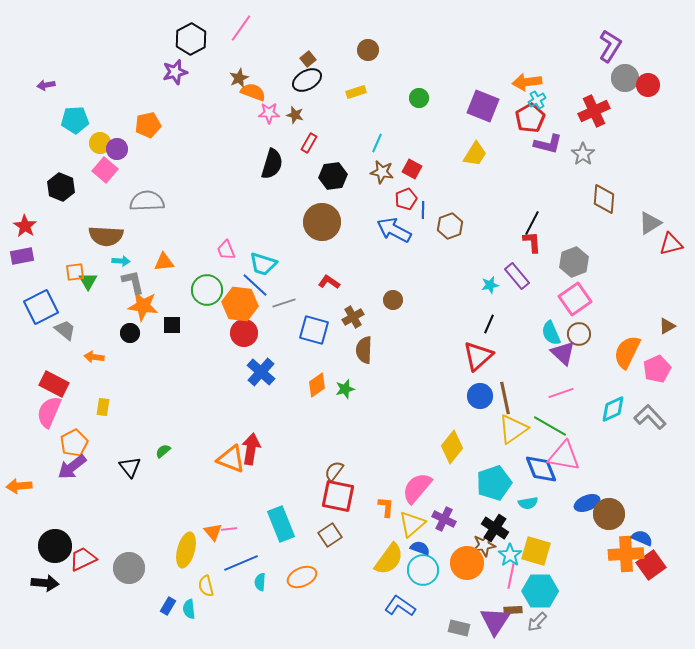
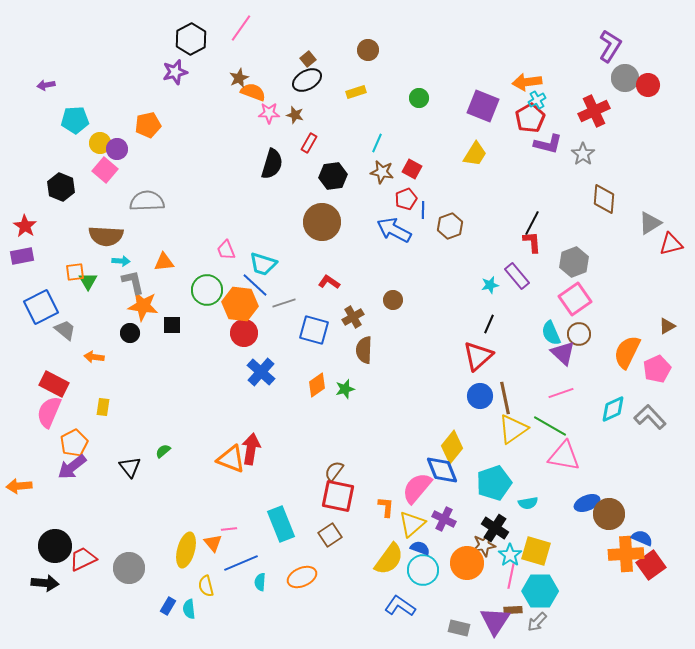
blue diamond at (541, 469): moved 99 px left, 1 px down
orange triangle at (213, 532): moved 11 px down
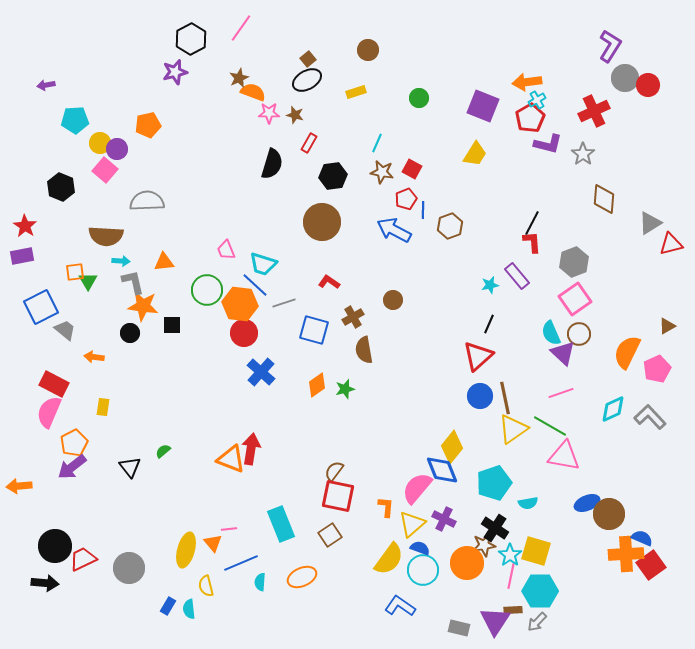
brown semicircle at (364, 350): rotated 12 degrees counterclockwise
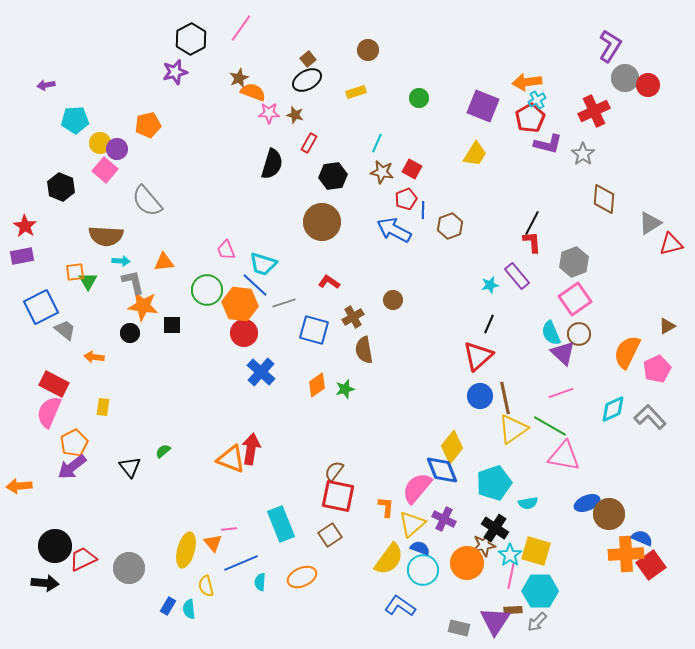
gray semicircle at (147, 201): rotated 128 degrees counterclockwise
